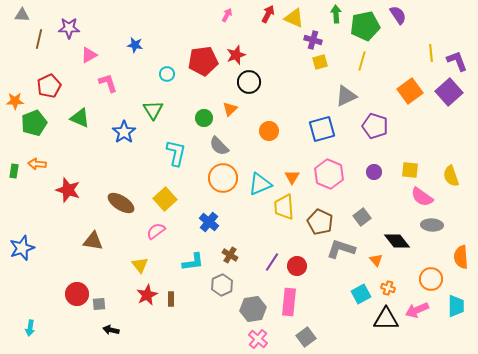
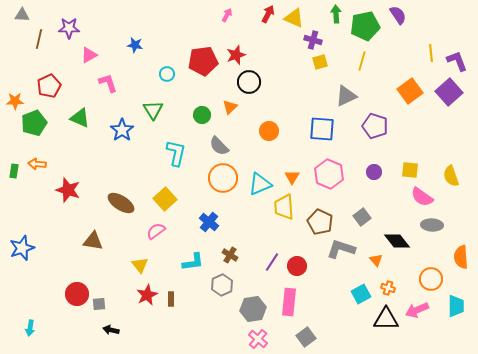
orange triangle at (230, 109): moved 2 px up
green circle at (204, 118): moved 2 px left, 3 px up
blue square at (322, 129): rotated 20 degrees clockwise
blue star at (124, 132): moved 2 px left, 2 px up
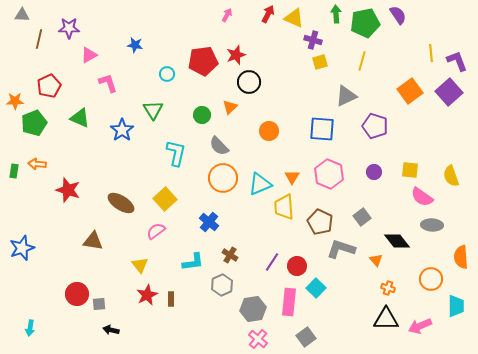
green pentagon at (365, 26): moved 3 px up
cyan square at (361, 294): moved 45 px left, 6 px up; rotated 18 degrees counterclockwise
pink arrow at (417, 310): moved 3 px right, 16 px down
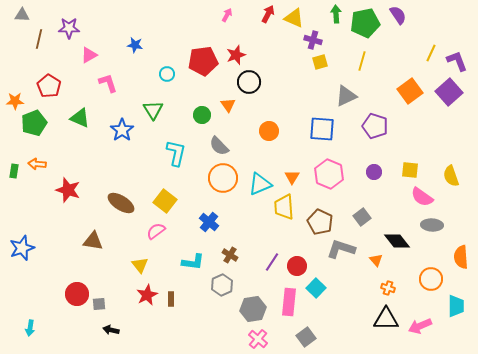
yellow line at (431, 53): rotated 30 degrees clockwise
red pentagon at (49, 86): rotated 15 degrees counterclockwise
orange triangle at (230, 107): moved 2 px left, 2 px up; rotated 21 degrees counterclockwise
yellow square at (165, 199): moved 2 px down; rotated 10 degrees counterclockwise
cyan L-shape at (193, 262): rotated 15 degrees clockwise
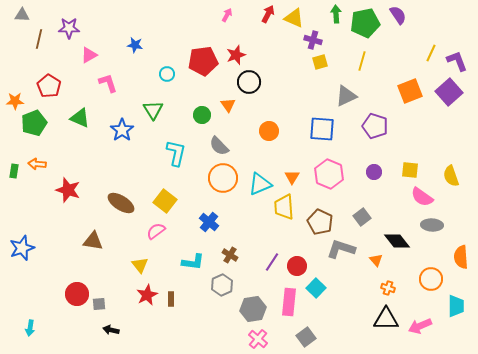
orange square at (410, 91): rotated 15 degrees clockwise
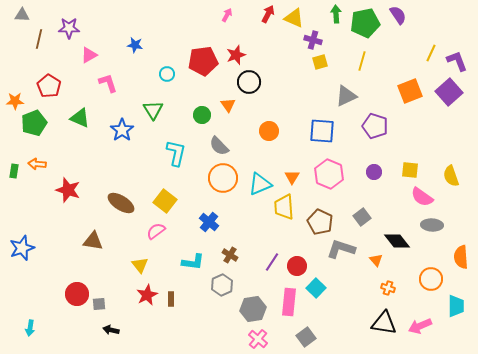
blue square at (322, 129): moved 2 px down
black triangle at (386, 319): moved 2 px left, 4 px down; rotated 8 degrees clockwise
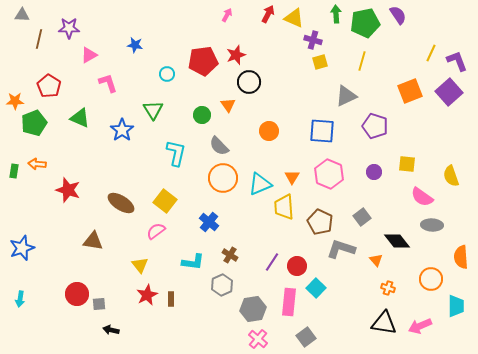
yellow square at (410, 170): moved 3 px left, 6 px up
cyan arrow at (30, 328): moved 10 px left, 29 px up
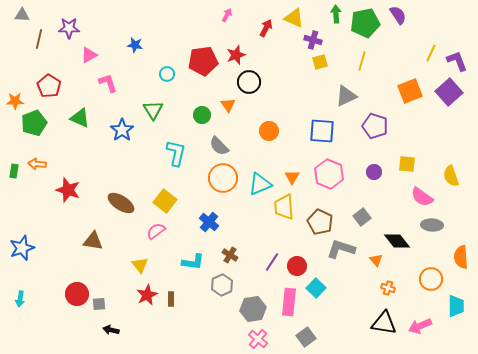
red arrow at (268, 14): moved 2 px left, 14 px down
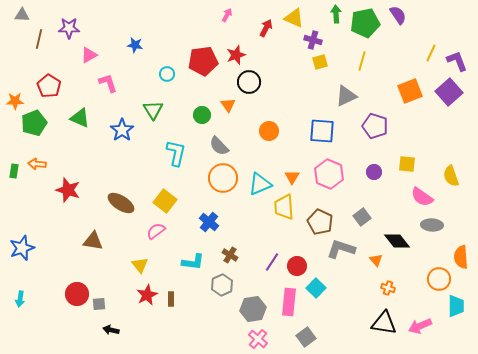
orange circle at (431, 279): moved 8 px right
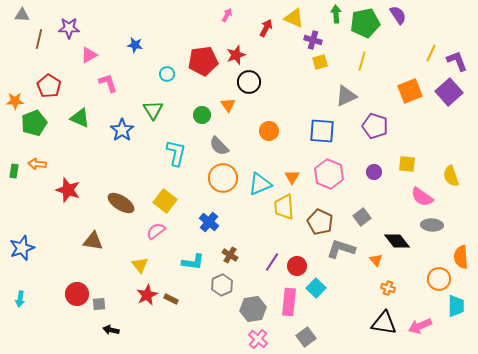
brown rectangle at (171, 299): rotated 64 degrees counterclockwise
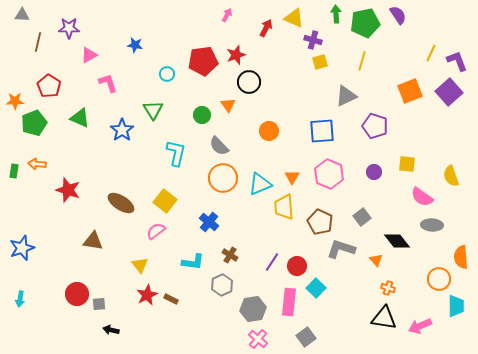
brown line at (39, 39): moved 1 px left, 3 px down
blue square at (322, 131): rotated 8 degrees counterclockwise
black triangle at (384, 323): moved 5 px up
